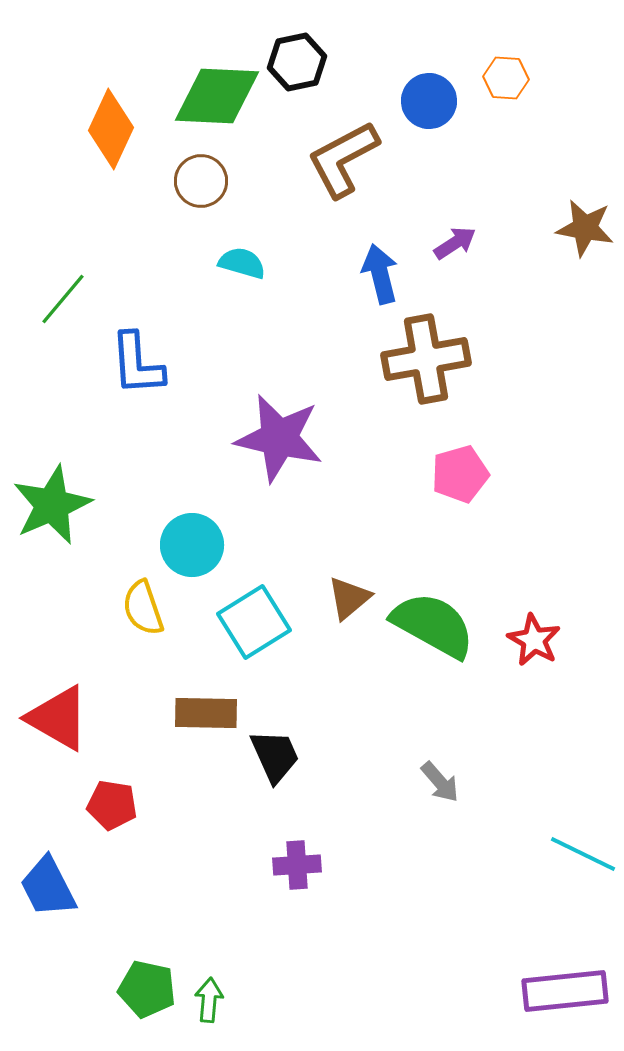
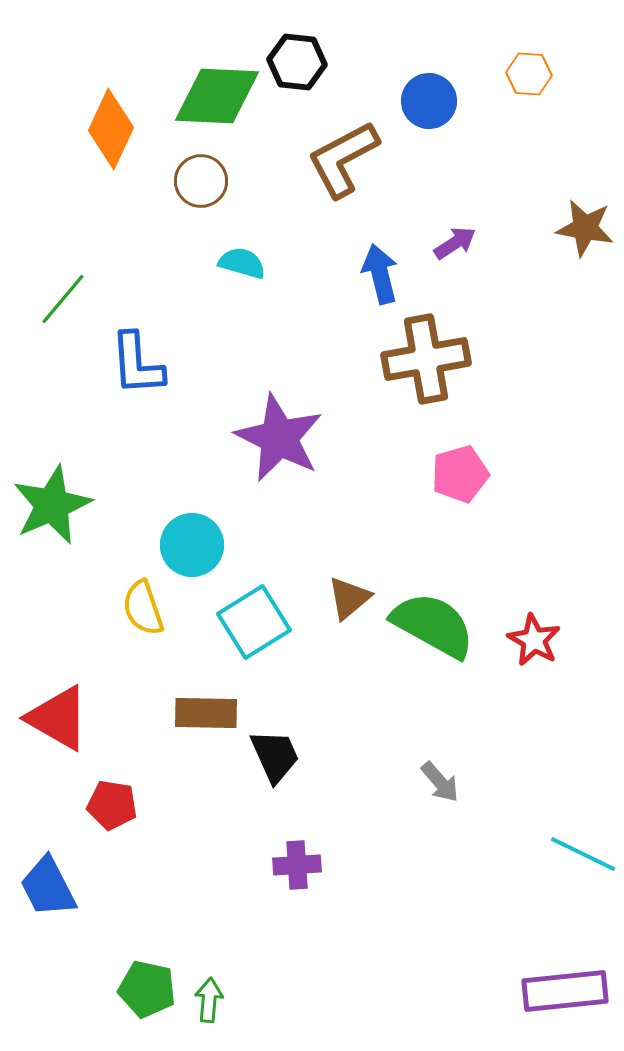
black hexagon: rotated 18 degrees clockwise
orange hexagon: moved 23 px right, 4 px up
purple star: rotated 14 degrees clockwise
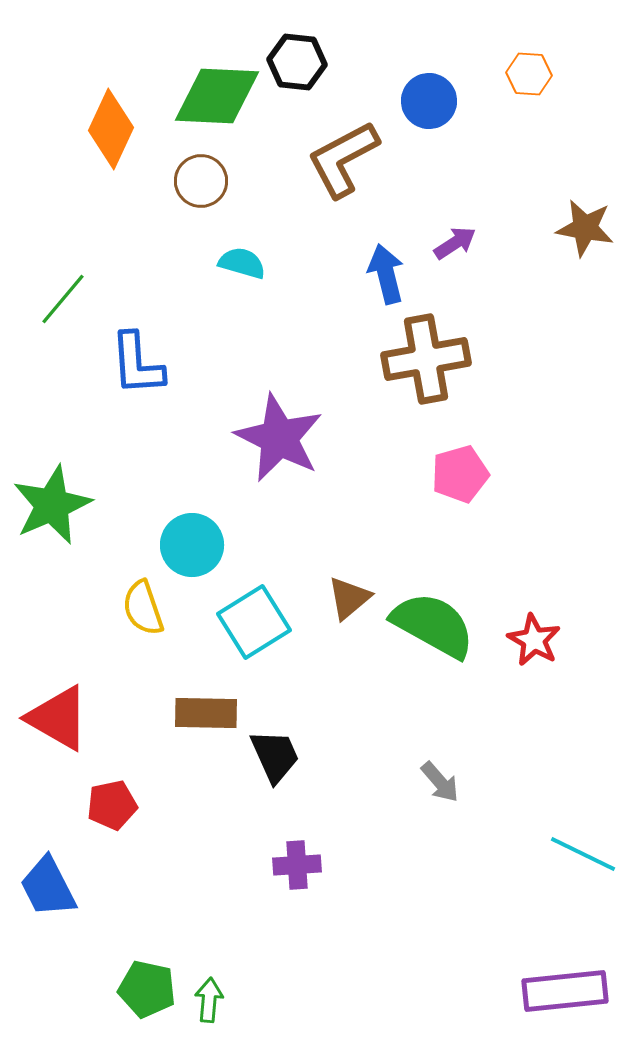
blue arrow: moved 6 px right
red pentagon: rotated 21 degrees counterclockwise
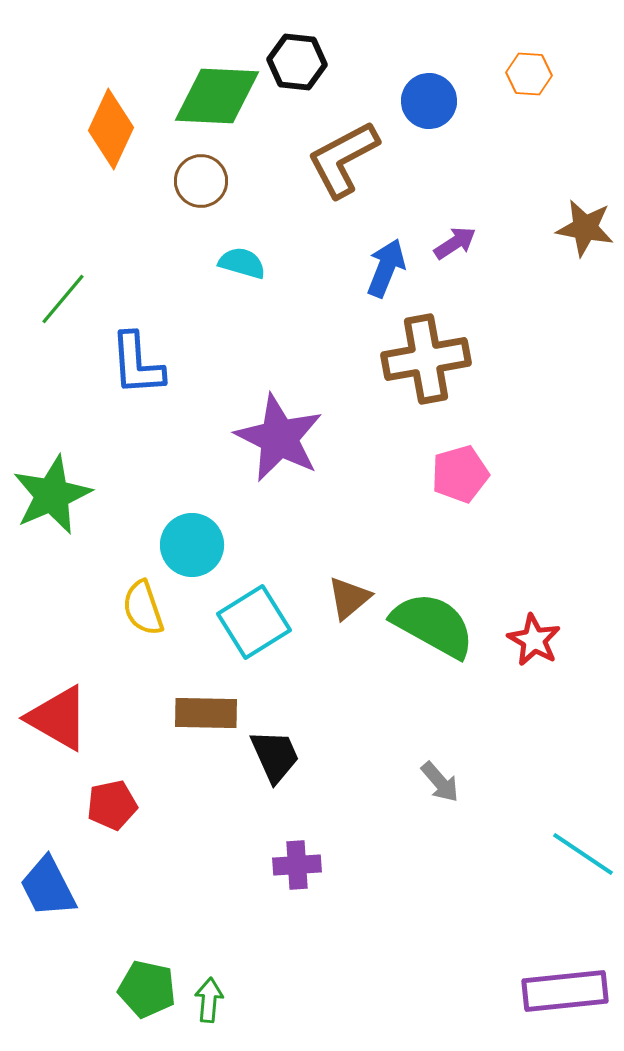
blue arrow: moved 6 px up; rotated 36 degrees clockwise
green star: moved 10 px up
cyan line: rotated 8 degrees clockwise
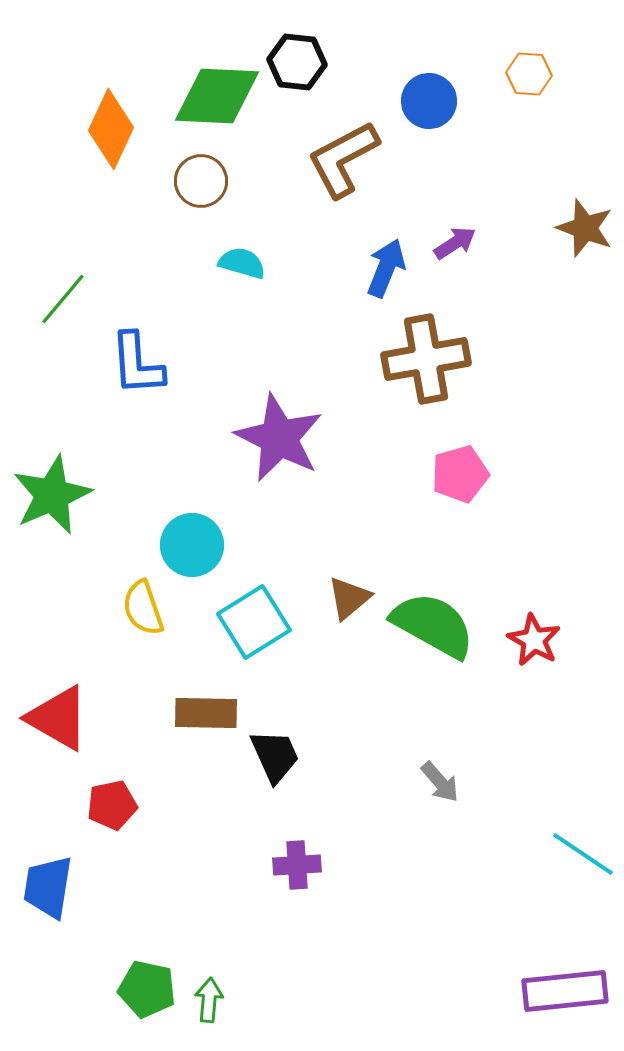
brown star: rotated 10 degrees clockwise
blue trapezoid: rotated 36 degrees clockwise
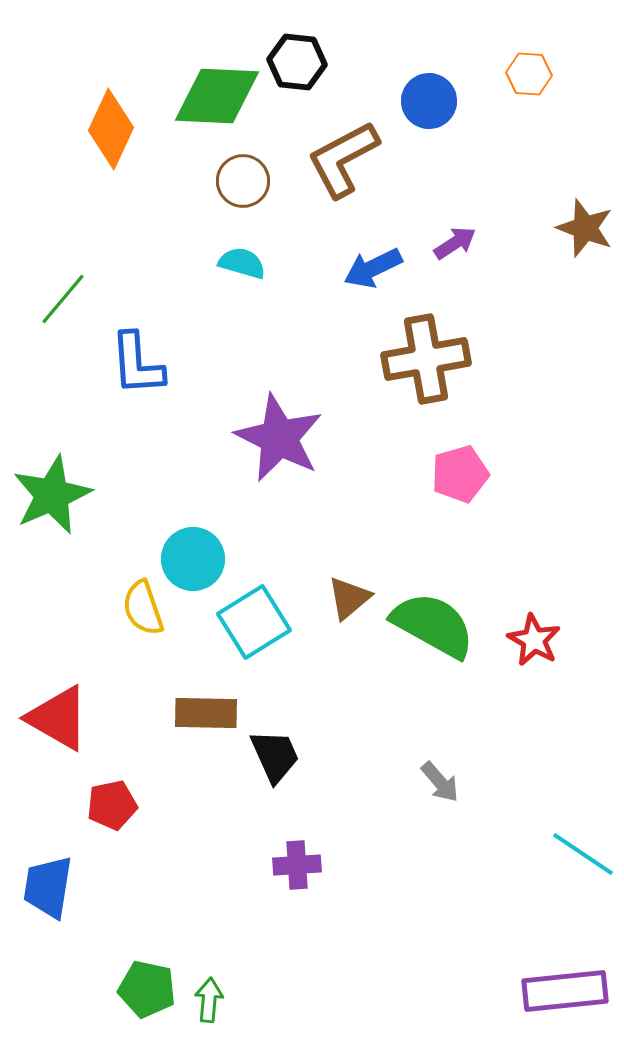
brown circle: moved 42 px right
blue arrow: moved 13 px left; rotated 138 degrees counterclockwise
cyan circle: moved 1 px right, 14 px down
